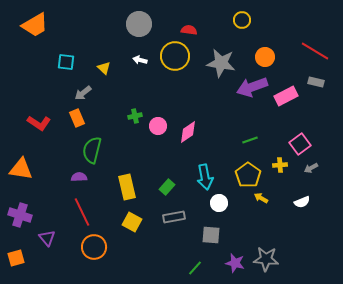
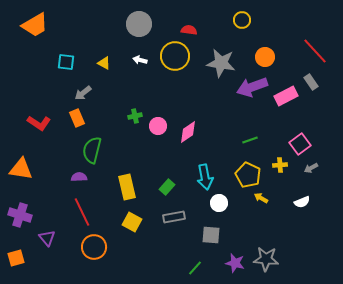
red line at (315, 51): rotated 16 degrees clockwise
yellow triangle at (104, 68): moved 5 px up; rotated 16 degrees counterclockwise
gray rectangle at (316, 82): moved 5 px left; rotated 42 degrees clockwise
yellow pentagon at (248, 175): rotated 10 degrees counterclockwise
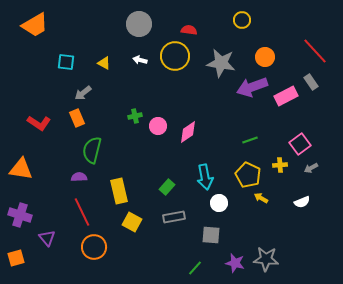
yellow rectangle at (127, 187): moved 8 px left, 4 px down
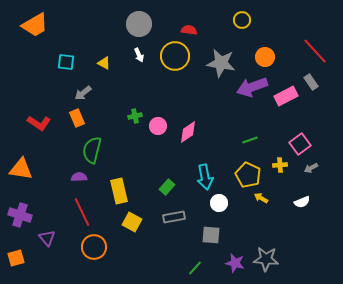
white arrow at (140, 60): moved 1 px left, 5 px up; rotated 128 degrees counterclockwise
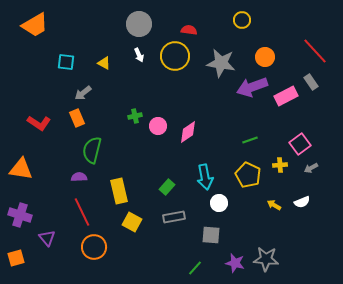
yellow arrow at (261, 198): moved 13 px right, 7 px down
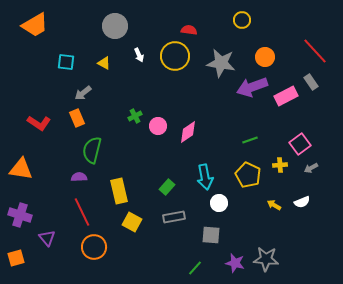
gray circle at (139, 24): moved 24 px left, 2 px down
green cross at (135, 116): rotated 16 degrees counterclockwise
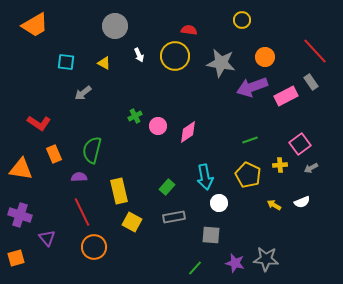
orange rectangle at (77, 118): moved 23 px left, 36 px down
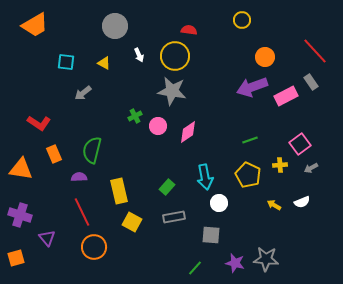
gray star at (221, 63): moved 49 px left, 28 px down
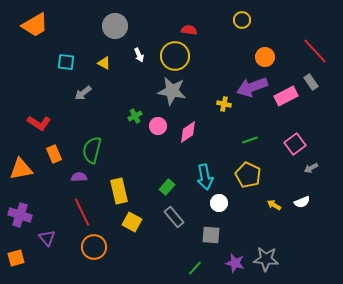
pink square at (300, 144): moved 5 px left
yellow cross at (280, 165): moved 56 px left, 61 px up; rotated 16 degrees clockwise
orange triangle at (21, 169): rotated 20 degrees counterclockwise
gray rectangle at (174, 217): rotated 60 degrees clockwise
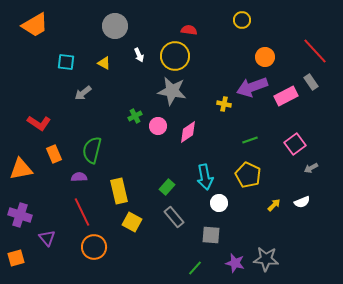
yellow arrow at (274, 205): rotated 104 degrees clockwise
